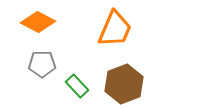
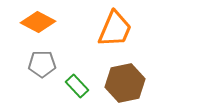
brown hexagon: moved 1 px right, 1 px up; rotated 9 degrees clockwise
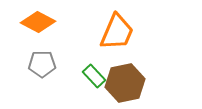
orange trapezoid: moved 2 px right, 3 px down
green rectangle: moved 17 px right, 10 px up
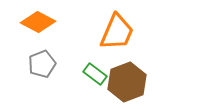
gray pentagon: rotated 20 degrees counterclockwise
green rectangle: moved 1 px right, 2 px up; rotated 10 degrees counterclockwise
brown hexagon: moved 2 px right, 1 px up; rotated 9 degrees counterclockwise
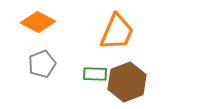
green rectangle: rotated 35 degrees counterclockwise
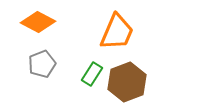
green rectangle: moved 3 px left; rotated 60 degrees counterclockwise
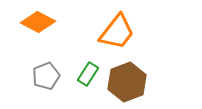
orange trapezoid: rotated 15 degrees clockwise
gray pentagon: moved 4 px right, 12 px down
green rectangle: moved 4 px left
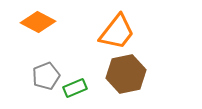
green rectangle: moved 13 px left, 14 px down; rotated 35 degrees clockwise
brown hexagon: moved 1 px left, 8 px up; rotated 9 degrees clockwise
